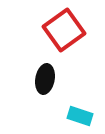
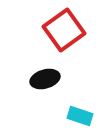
black ellipse: rotated 64 degrees clockwise
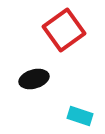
black ellipse: moved 11 px left
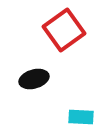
cyan rectangle: moved 1 px right, 1 px down; rotated 15 degrees counterclockwise
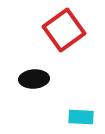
black ellipse: rotated 12 degrees clockwise
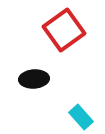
cyan rectangle: rotated 45 degrees clockwise
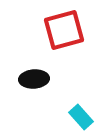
red square: rotated 21 degrees clockwise
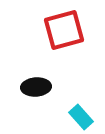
black ellipse: moved 2 px right, 8 px down
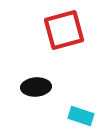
cyan rectangle: moved 1 px up; rotated 30 degrees counterclockwise
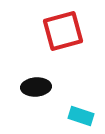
red square: moved 1 px left, 1 px down
